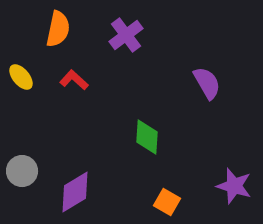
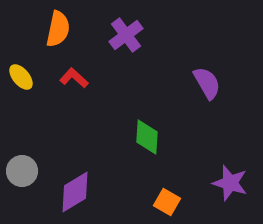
red L-shape: moved 2 px up
purple star: moved 4 px left, 3 px up
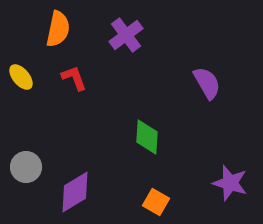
red L-shape: rotated 28 degrees clockwise
gray circle: moved 4 px right, 4 px up
orange square: moved 11 px left
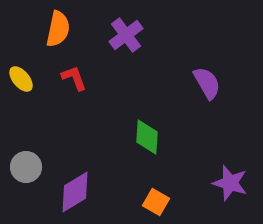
yellow ellipse: moved 2 px down
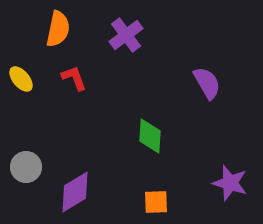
green diamond: moved 3 px right, 1 px up
orange square: rotated 32 degrees counterclockwise
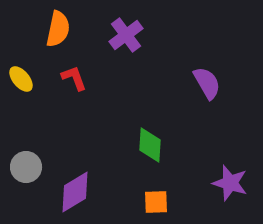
green diamond: moved 9 px down
